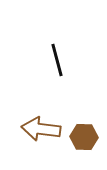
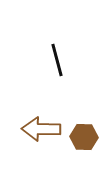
brown arrow: rotated 6 degrees counterclockwise
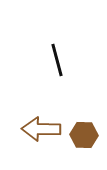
brown hexagon: moved 2 px up
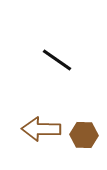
black line: rotated 40 degrees counterclockwise
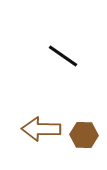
black line: moved 6 px right, 4 px up
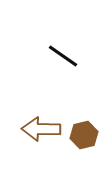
brown hexagon: rotated 16 degrees counterclockwise
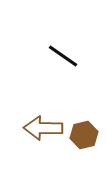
brown arrow: moved 2 px right, 1 px up
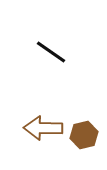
black line: moved 12 px left, 4 px up
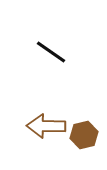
brown arrow: moved 3 px right, 2 px up
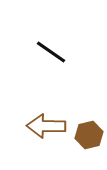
brown hexagon: moved 5 px right
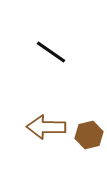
brown arrow: moved 1 px down
